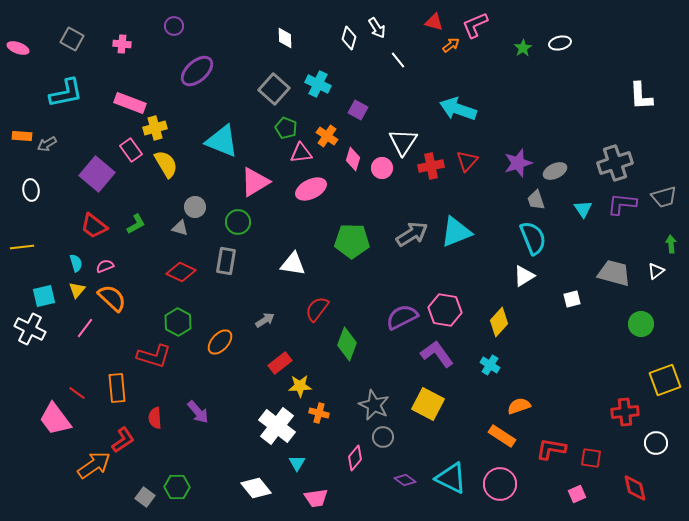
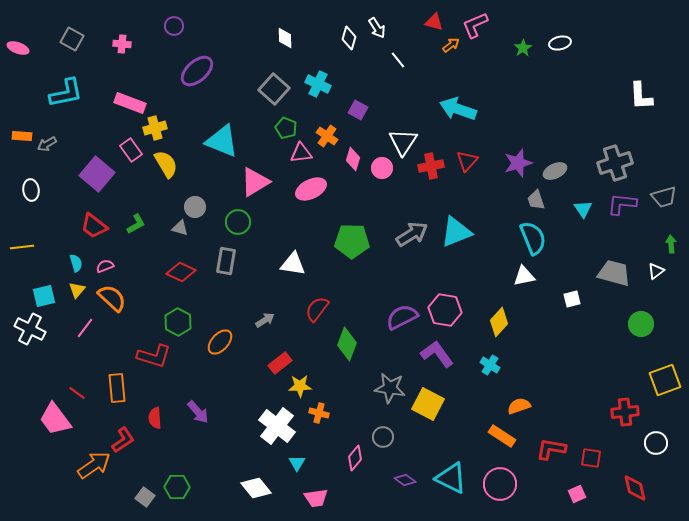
white triangle at (524, 276): rotated 20 degrees clockwise
gray star at (374, 405): moved 16 px right, 17 px up; rotated 16 degrees counterclockwise
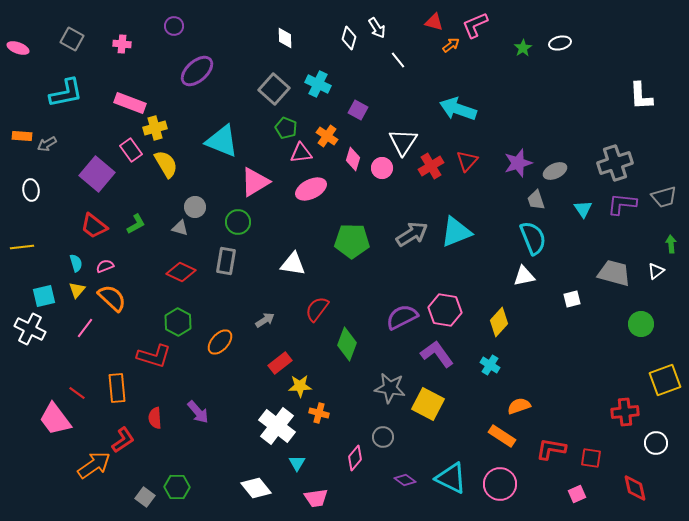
red cross at (431, 166): rotated 20 degrees counterclockwise
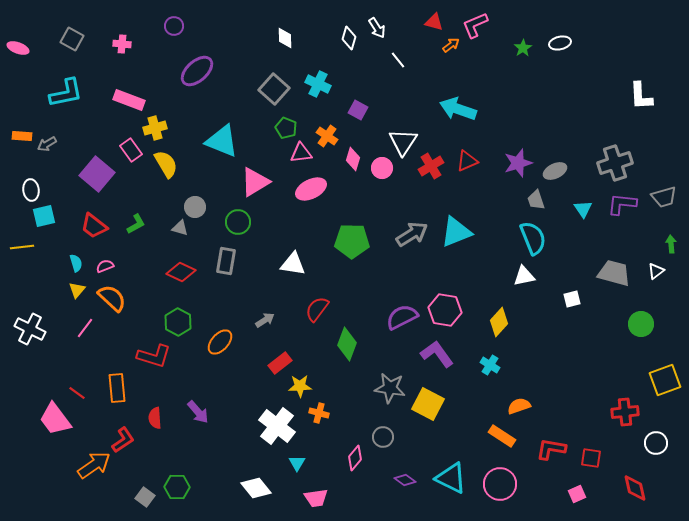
pink rectangle at (130, 103): moved 1 px left, 3 px up
red triangle at (467, 161): rotated 25 degrees clockwise
cyan square at (44, 296): moved 80 px up
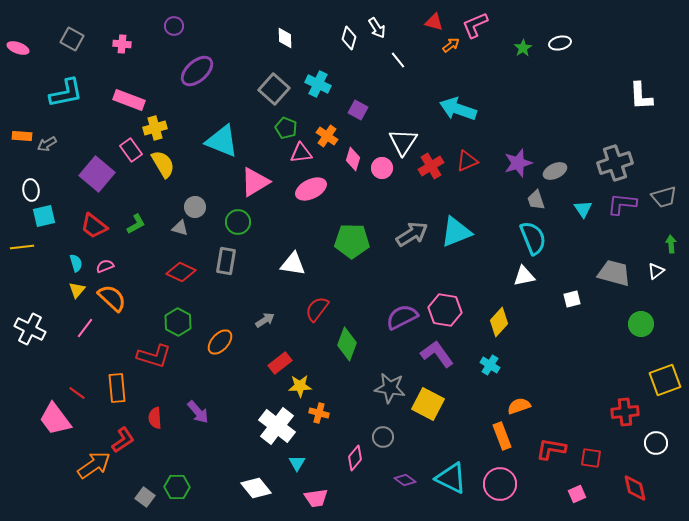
yellow semicircle at (166, 164): moved 3 px left
orange rectangle at (502, 436): rotated 36 degrees clockwise
